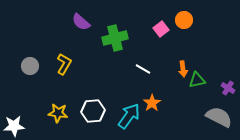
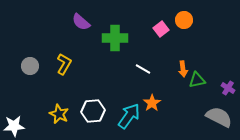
green cross: rotated 15 degrees clockwise
yellow star: moved 1 px right, 1 px down; rotated 18 degrees clockwise
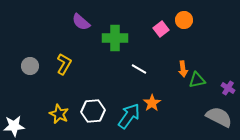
white line: moved 4 px left
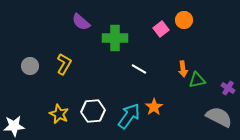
orange star: moved 2 px right, 4 px down
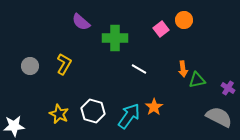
white hexagon: rotated 20 degrees clockwise
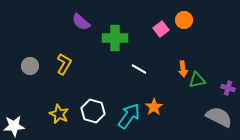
purple cross: rotated 16 degrees counterclockwise
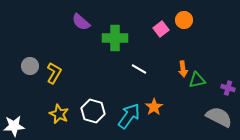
yellow L-shape: moved 10 px left, 9 px down
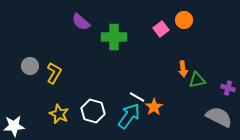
green cross: moved 1 px left, 1 px up
white line: moved 2 px left, 28 px down
